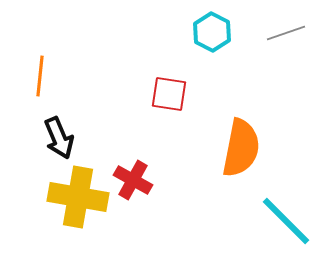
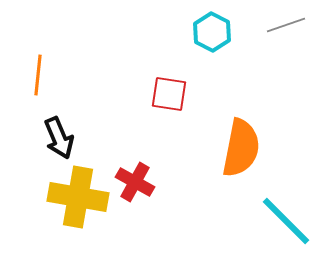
gray line: moved 8 px up
orange line: moved 2 px left, 1 px up
red cross: moved 2 px right, 2 px down
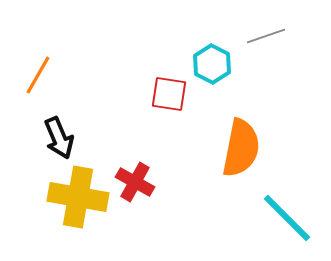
gray line: moved 20 px left, 11 px down
cyan hexagon: moved 32 px down
orange line: rotated 24 degrees clockwise
cyan line: moved 1 px right, 3 px up
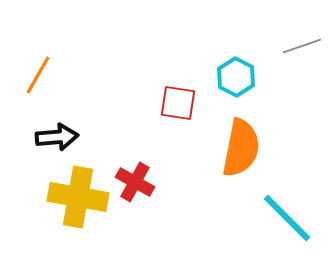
gray line: moved 36 px right, 10 px down
cyan hexagon: moved 24 px right, 13 px down
red square: moved 9 px right, 9 px down
black arrow: moved 2 px left, 1 px up; rotated 72 degrees counterclockwise
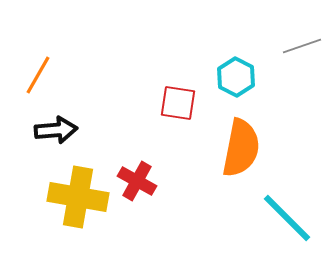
black arrow: moved 1 px left, 7 px up
red cross: moved 2 px right, 1 px up
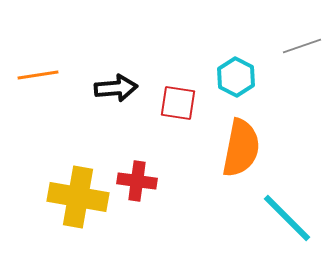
orange line: rotated 51 degrees clockwise
black arrow: moved 60 px right, 42 px up
red cross: rotated 21 degrees counterclockwise
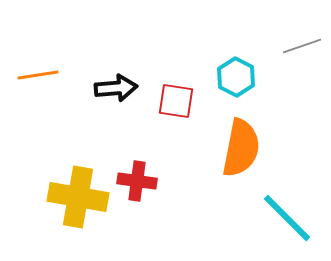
red square: moved 2 px left, 2 px up
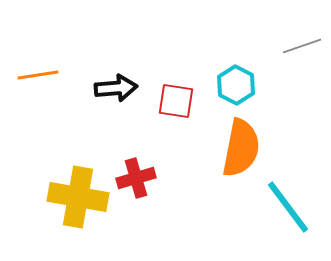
cyan hexagon: moved 8 px down
red cross: moved 1 px left, 3 px up; rotated 24 degrees counterclockwise
cyan line: moved 1 px right, 11 px up; rotated 8 degrees clockwise
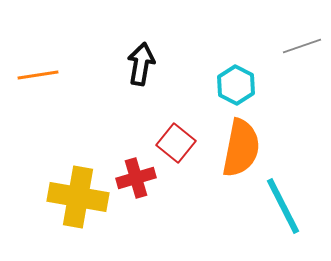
black arrow: moved 25 px right, 24 px up; rotated 75 degrees counterclockwise
red square: moved 42 px down; rotated 30 degrees clockwise
cyan line: moved 5 px left, 1 px up; rotated 10 degrees clockwise
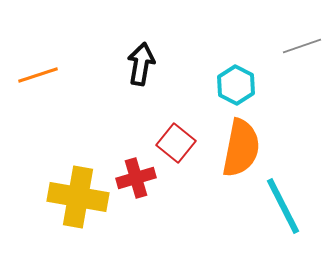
orange line: rotated 9 degrees counterclockwise
